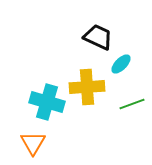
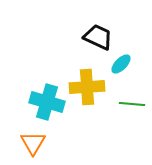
green line: rotated 25 degrees clockwise
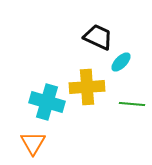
cyan ellipse: moved 2 px up
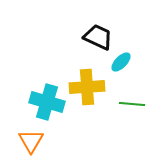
orange triangle: moved 2 px left, 2 px up
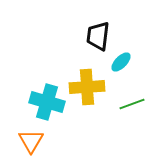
black trapezoid: moved 1 px up; rotated 108 degrees counterclockwise
green line: rotated 25 degrees counterclockwise
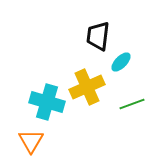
yellow cross: rotated 20 degrees counterclockwise
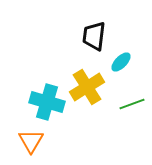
black trapezoid: moved 4 px left
yellow cross: rotated 8 degrees counterclockwise
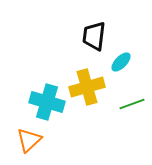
yellow cross: rotated 16 degrees clockwise
orange triangle: moved 2 px left, 1 px up; rotated 16 degrees clockwise
